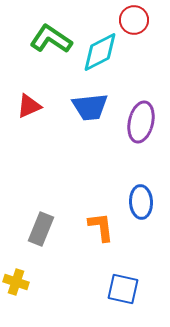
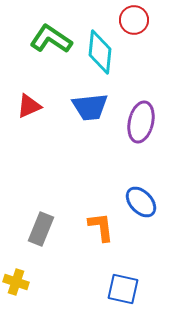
cyan diamond: rotated 57 degrees counterclockwise
blue ellipse: rotated 40 degrees counterclockwise
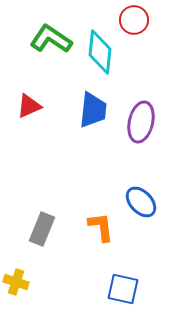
blue trapezoid: moved 3 px right, 3 px down; rotated 78 degrees counterclockwise
gray rectangle: moved 1 px right
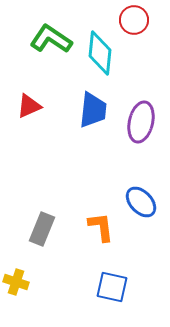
cyan diamond: moved 1 px down
blue square: moved 11 px left, 2 px up
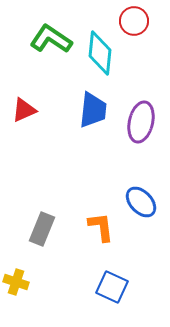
red circle: moved 1 px down
red triangle: moved 5 px left, 4 px down
blue square: rotated 12 degrees clockwise
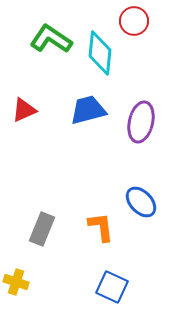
blue trapezoid: moved 5 px left; rotated 111 degrees counterclockwise
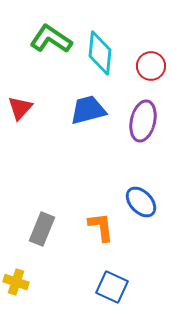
red circle: moved 17 px right, 45 px down
red triangle: moved 4 px left, 2 px up; rotated 24 degrees counterclockwise
purple ellipse: moved 2 px right, 1 px up
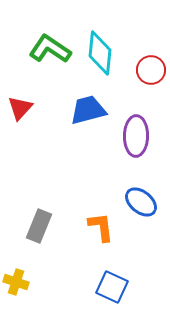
green L-shape: moved 1 px left, 10 px down
red circle: moved 4 px down
purple ellipse: moved 7 px left, 15 px down; rotated 12 degrees counterclockwise
blue ellipse: rotated 8 degrees counterclockwise
gray rectangle: moved 3 px left, 3 px up
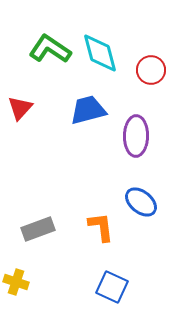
cyan diamond: rotated 21 degrees counterclockwise
gray rectangle: moved 1 px left, 3 px down; rotated 48 degrees clockwise
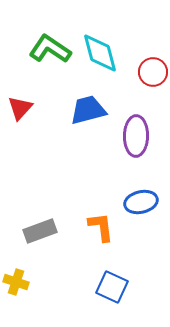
red circle: moved 2 px right, 2 px down
blue ellipse: rotated 52 degrees counterclockwise
gray rectangle: moved 2 px right, 2 px down
